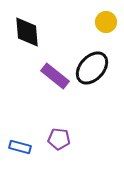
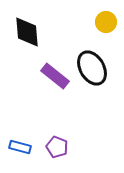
black ellipse: rotated 72 degrees counterclockwise
purple pentagon: moved 2 px left, 8 px down; rotated 15 degrees clockwise
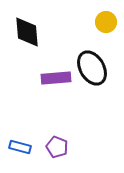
purple rectangle: moved 1 px right, 2 px down; rotated 44 degrees counterclockwise
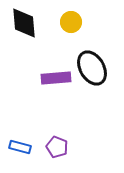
yellow circle: moved 35 px left
black diamond: moved 3 px left, 9 px up
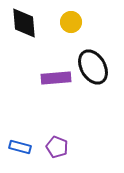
black ellipse: moved 1 px right, 1 px up
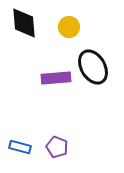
yellow circle: moved 2 px left, 5 px down
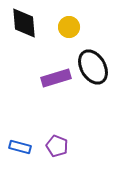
purple rectangle: rotated 12 degrees counterclockwise
purple pentagon: moved 1 px up
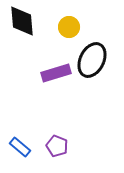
black diamond: moved 2 px left, 2 px up
black ellipse: moved 1 px left, 7 px up; rotated 56 degrees clockwise
purple rectangle: moved 5 px up
blue rectangle: rotated 25 degrees clockwise
